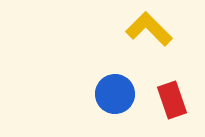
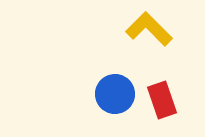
red rectangle: moved 10 px left
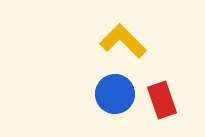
yellow L-shape: moved 26 px left, 12 px down
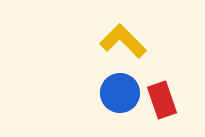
blue circle: moved 5 px right, 1 px up
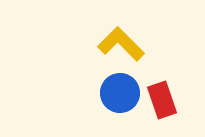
yellow L-shape: moved 2 px left, 3 px down
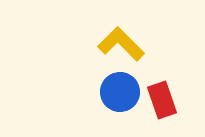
blue circle: moved 1 px up
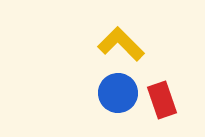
blue circle: moved 2 px left, 1 px down
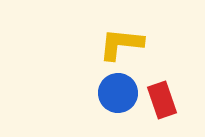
yellow L-shape: rotated 39 degrees counterclockwise
